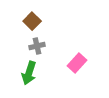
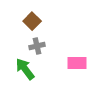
pink rectangle: rotated 48 degrees clockwise
green arrow: moved 4 px left, 4 px up; rotated 125 degrees clockwise
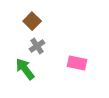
gray cross: rotated 21 degrees counterclockwise
pink rectangle: rotated 12 degrees clockwise
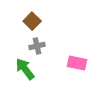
gray cross: rotated 21 degrees clockwise
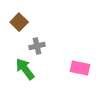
brown square: moved 13 px left, 1 px down
pink rectangle: moved 3 px right, 5 px down
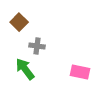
gray cross: rotated 21 degrees clockwise
pink rectangle: moved 4 px down
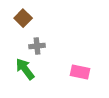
brown square: moved 4 px right, 4 px up
gray cross: rotated 14 degrees counterclockwise
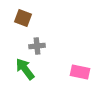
brown square: rotated 24 degrees counterclockwise
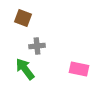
pink rectangle: moved 1 px left, 3 px up
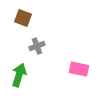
gray cross: rotated 14 degrees counterclockwise
green arrow: moved 6 px left, 6 px down; rotated 55 degrees clockwise
